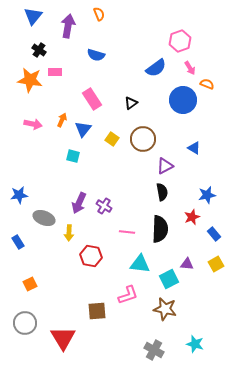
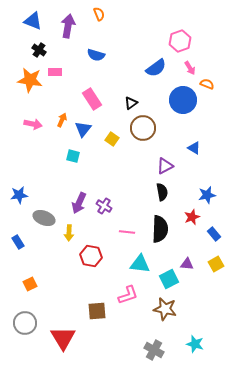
blue triangle at (33, 16): moved 5 px down; rotated 48 degrees counterclockwise
brown circle at (143, 139): moved 11 px up
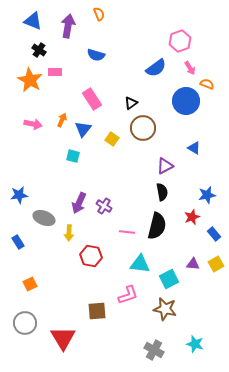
orange star at (30, 80): rotated 20 degrees clockwise
blue circle at (183, 100): moved 3 px right, 1 px down
black semicircle at (160, 229): moved 3 px left, 3 px up; rotated 12 degrees clockwise
purple triangle at (187, 264): moved 6 px right
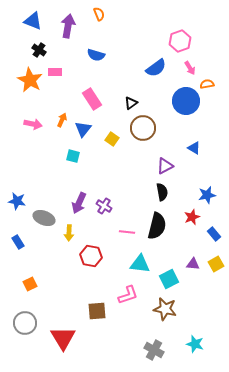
orange semicircle at (207, 84): rotated 32 degrees counterclockwise
blue star at (19, 195): moved 2 px left, 6 px down; rotated 18 degrees clockwise
